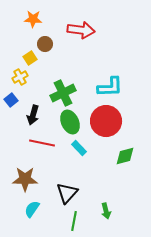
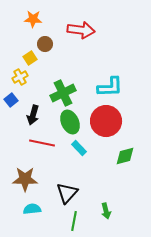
cyan semicircle: rotated 48 degrees clockwise
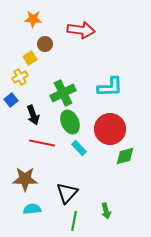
black arrow: rotated 36 degrees counterclockwise
red circle: moved 4 px right, 8 px down
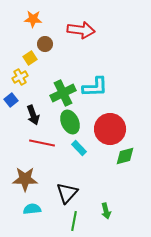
cyan L-shape: moved 15 px left
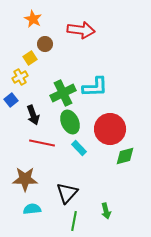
orange star: rotated 24 degrees clockwise
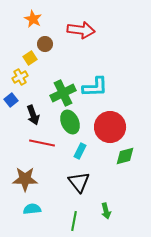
red circle: moved 2 px up
cyan rectangle: moved 1 px right, 3 px down; rotated 70 degrees clockwise
black triangle: moved 12 px right, 11 px up; rotated 20 degrees counterclockwise
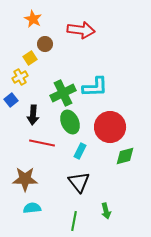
black arrow: rotated 24 degrees clockwise
cyan semicircle: moved 1 px up
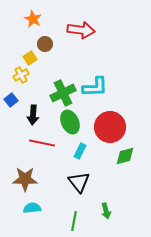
yellow cross: moved 1 px right, 2 px up
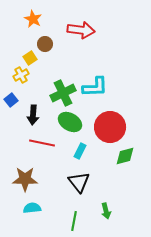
green ellipse: rotated 35 degrees counterclockwise
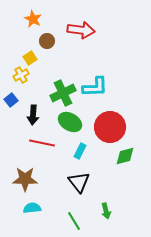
brown circle: moved 2 px right, 3 px up
green line: rotated 42 degrees counterclockwise
